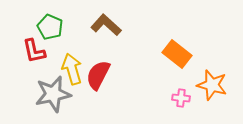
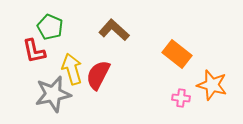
brown L-shape: moved 8 px right, 5 px down
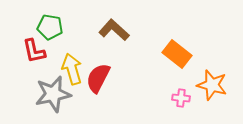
green pentagon: rotated 15 degrees counterclockwise
red semicircle: moved 3 px down
